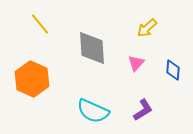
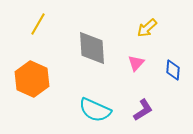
yellow line: moved 2 px left; rotated 70 degrees clockwise
cyan semicircle: moved 2 px right, 1 px up
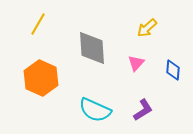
orange hexagon: moved 9 px right, 1 px up
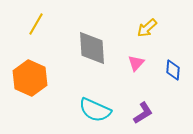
yellow line: moved 2 px left
orange hexagon: moved 11 px left
purple L-shape: moved 3 px down
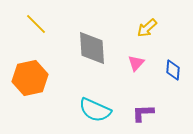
yellow line: rotated 75 degrees counterclockwise
orange hexagon: rotated 24 degrees clockwise
purple L-shape: rotated 150 degrees counterclockwise
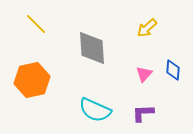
pink triangle: moved 8 px right, 11 px down
orange hexagon: moved 2 px right, 2 px down
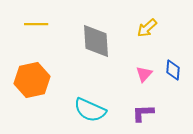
yellow line: rotated 45 degrees counterclockwise
gray diamond: moved 4 px right, 7 px up
cyan semicircle: moved 5 px left
